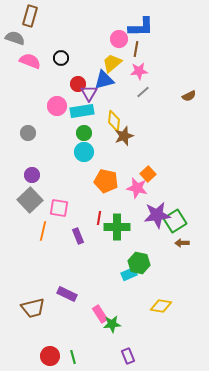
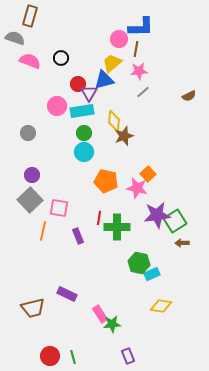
cyan rectangle at (129, 274): moved 23 px right
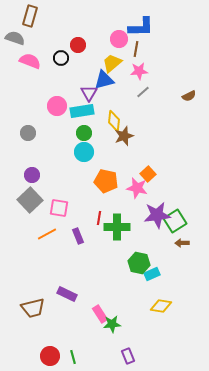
red circle at (78, 84): moved 39 px up
orange line at (43, 231): moved 4 px right, 3 px down; rotated 48 degrees clockwise
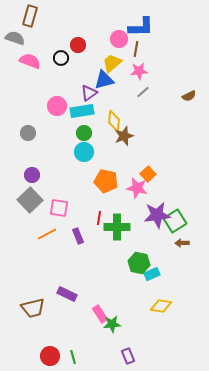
purple triangle at (89, 93): rotated 24 degrees clockwise
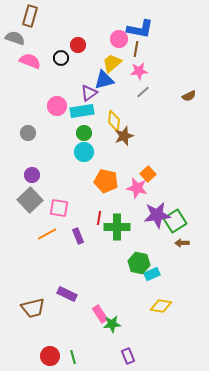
blue L-shape at (141, 27): moved 1 px left, 2 px down; rotated 12 degrees clockwise
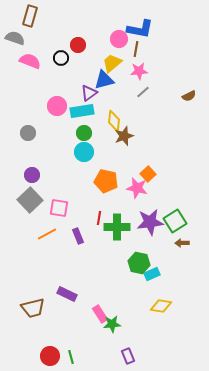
purple star at (157, 215): moved 7 px left, 7 px down
green line at (73, 357): moved 2 px left
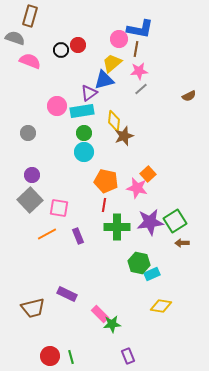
black circle at (61, 58): moved 8 px up
gray line at (143, 92): moved 2 px left, 3 px up
red line at (99, 218): moved 5 px right, 13 px up
pink rectangle at (100, 314): rotated 12 degrees counterclockwise
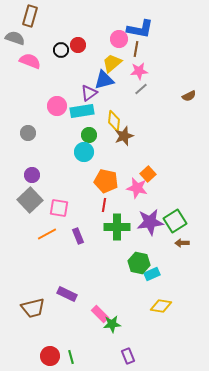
green circle at (84, 133): moved 5 px right, 2 px down
